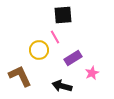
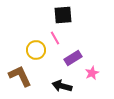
pink line: moved 1 px down
yellow circle: moved 3 px left
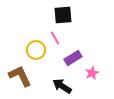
black arrow: rotated 18 degrees clockwise
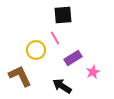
pink star: moved 1 px right, 1 px up
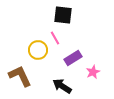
black square: rotated 12 degrees clockwise
yellow circle: moved 2 px right
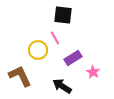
pink star: rotated 16 degrees counterclockwise
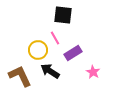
purple rectangle: moved 5 px up
black arrow: moved 12 px left, 15 px up
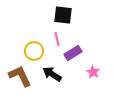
pink line: moved 2 px right, 1 px down; rotated 16 degrees clockwise
yellow circle: moved 4 px left, 1 px down
black arrow: moved 2 px right, 3 px down
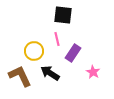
purple rectangle: rotated 24 degrees counterclockwise
black arrow: moved 2 px left, 1 px up
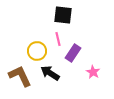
pink line: moved 1 px right
yellow circle: moved 3 px right
